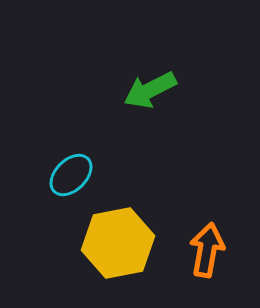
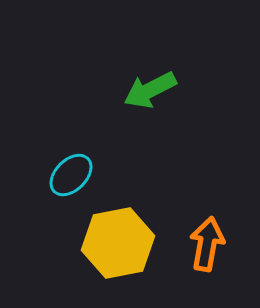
orange arrow: moved 6 px up
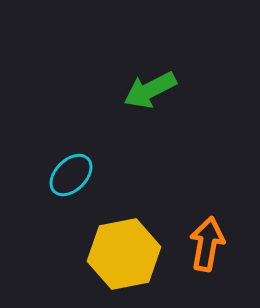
yellow hexagon: moved 6 px right, 11 px down
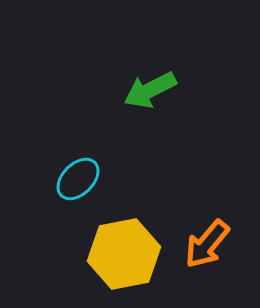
cyan ellipse: moved 7 px right, 4 px down
orange arrow: rotated 150 degrees counterclockwise
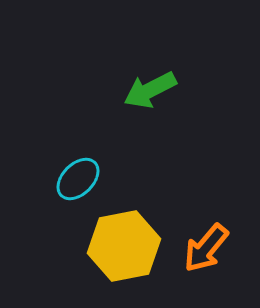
orange arrow: moved 1 px left, 4 px down
yellow hexagon: moved 8 px up
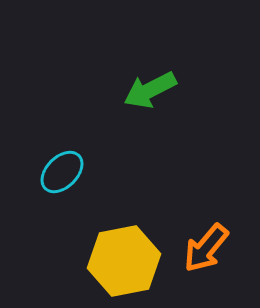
cyan ellipse: moved 16 px left, 7 px up
yellow hexagon: moved 15 px down
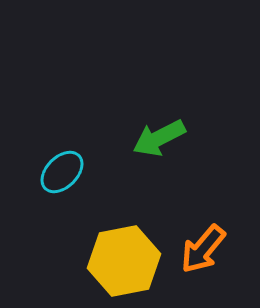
green arrow: moved 9 px right, 48 px down
orange arrow: moved 3 px left, 1 px down
